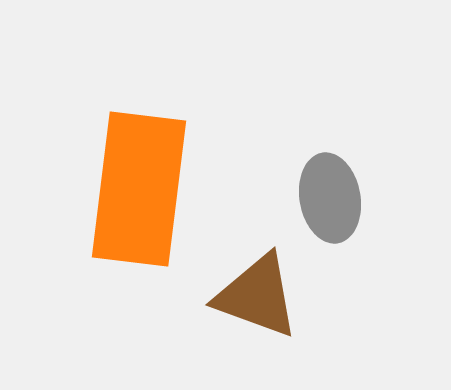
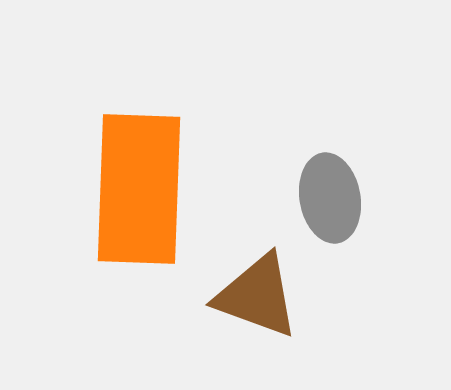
orange rectangle: rotated 5 degrees counterclockwise
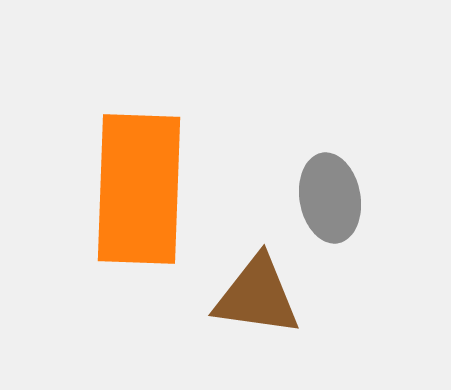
brown triangle: rotated 12 degrees counterclockwise
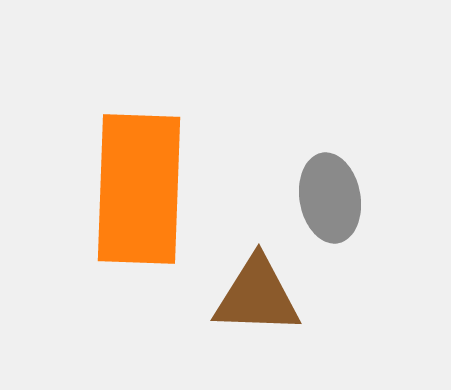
brown triangle: rotated 6 degrees counterclockwise
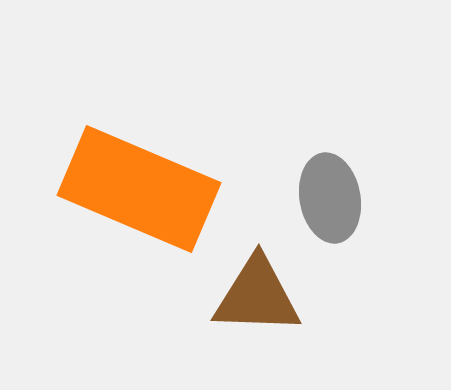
orange rectangle: rotated 69 degrees counterclockwise
